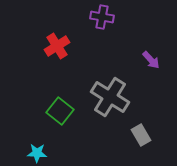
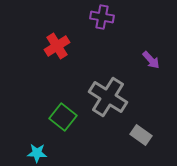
gray cross: moved 2 px left
green square: moved 3 px right, 6 px down
gray rectangle: rotated 25 degrees counterclockwise
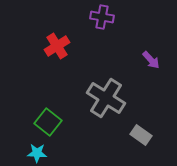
gray cross: moved 2 px left, 1 px down
green square: moved 15 px left, 5 px down
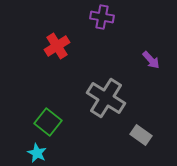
cyan star: rotated 24 degrees clockwise
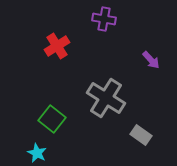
purple cross: moved 2 px right, 2 px down
green square: moved 4 px right, 3 px up
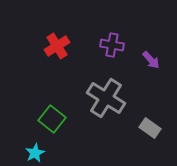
purple cross: moved 8 px right, 26 px down
gray rectangle: moved 9 px right, 7 px up
cyan star: moved 2 px left; rotated 18 degrees clockwise
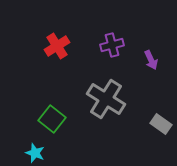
purple cross: rotated 25 degrees counterclockwise
purple arrow: rotated 18 degrees clockwise
gray cross: moved 1 px down
gray rectangle: moved 11 px right, 4 px up
cyan star: rotated 24 degrees counterclockwise
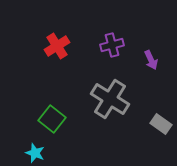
gray cross: moved 4 px right
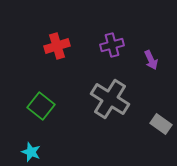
red cross: rotated 15 degrees clockwise
green square: moved 11 px left, 13 px up
cyan star: moved 4 px left, 1 px up
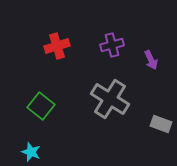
gray rectangle: rotated 15 degrees counterclockwise
